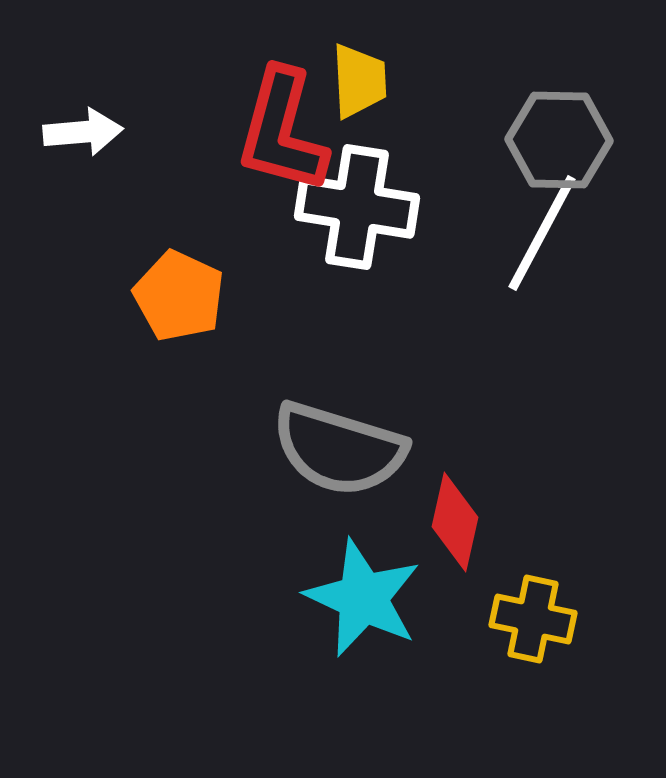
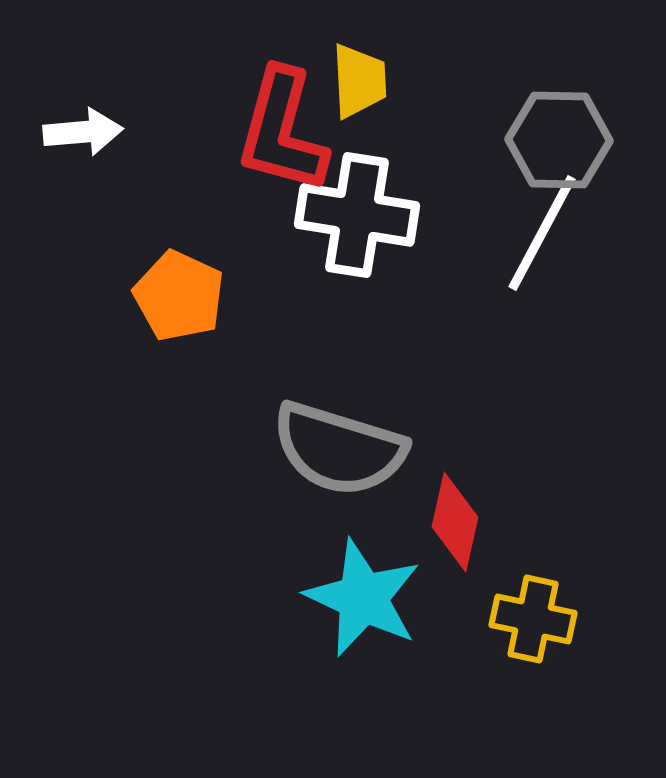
white cross: moved 8 px down
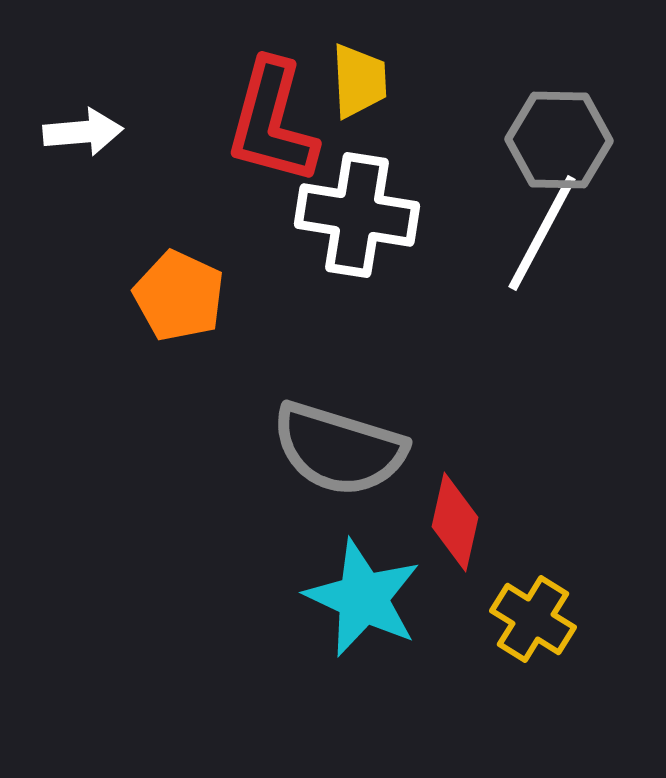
red L-shape: moved 10 px left, 9 px up
yellow cross: rotated 20 degrees clockwise
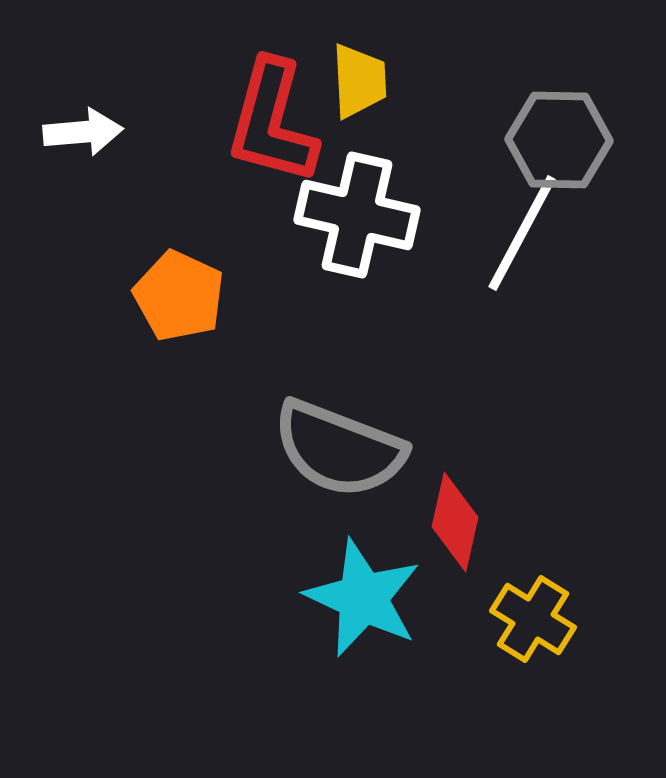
white cross: rotated 4 degrees clockwise
white line: moved 20 px left
gray semicircle: rotated 4 degrees clockwise
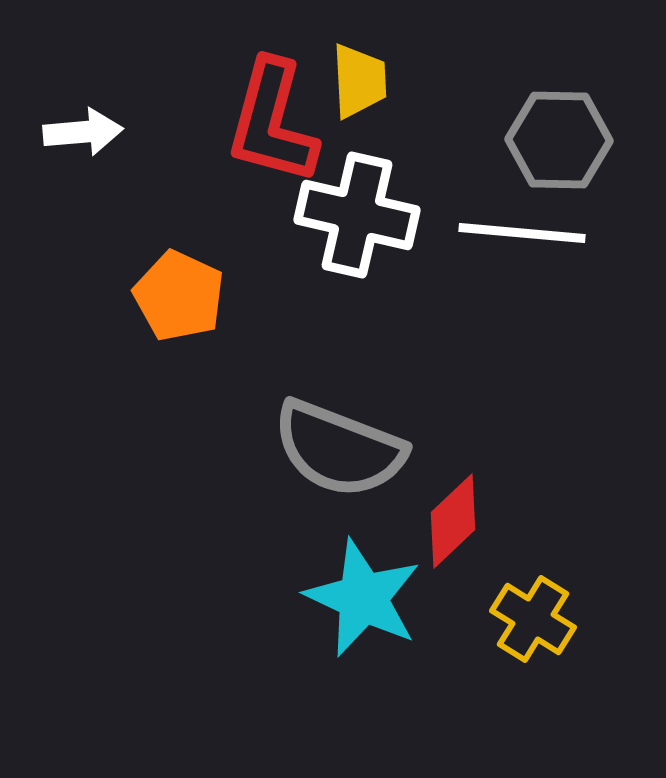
white line: rotated 67 degrees clockwise
red diamond: moved 2 px left, 1 px up; rotated 34 degrees clockwise
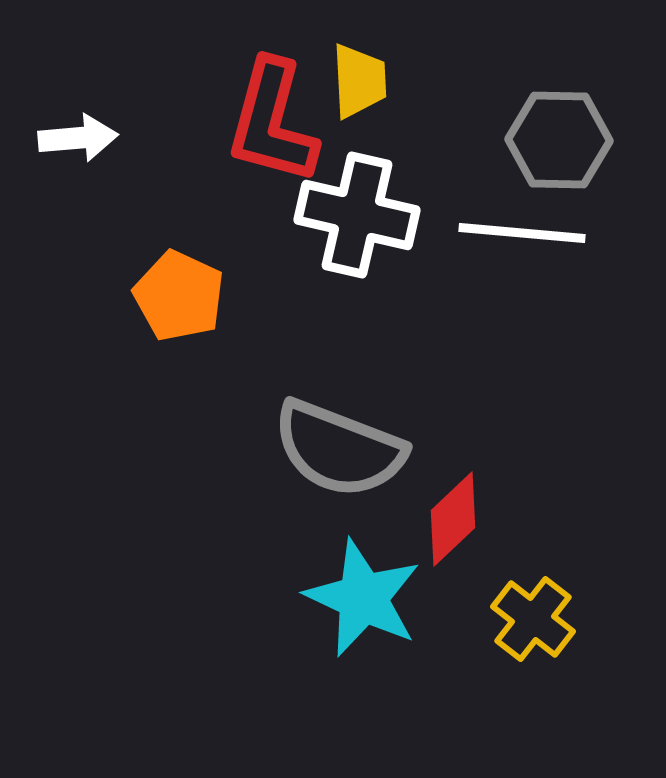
white arrow: moved 5 px left, 6 px down
red diamond: moved 2 px up
yellow cross: rotated 6 degrees clockwise
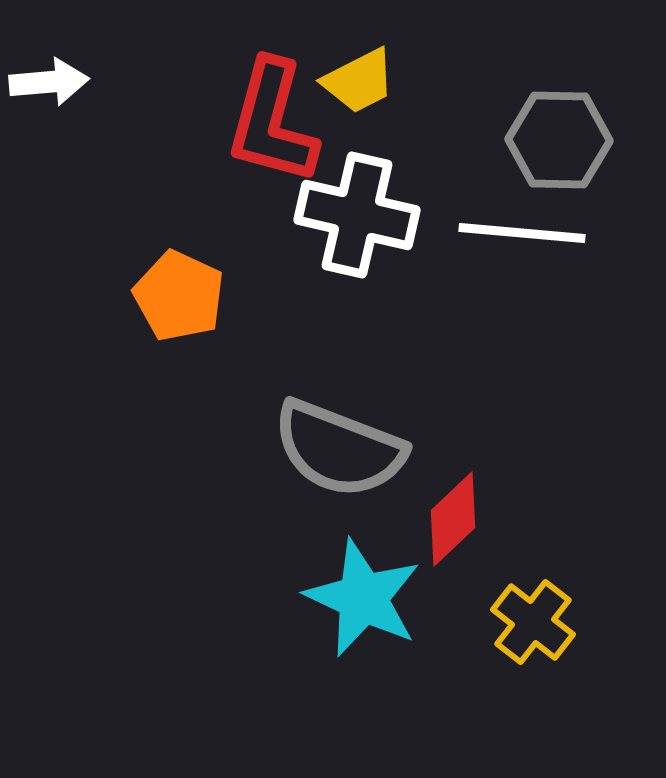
yellow trapezoid: rotated 66 degrees clockwise
white arrow: moved 29 px left, 56 px up
yellow cross: moved 3 px down
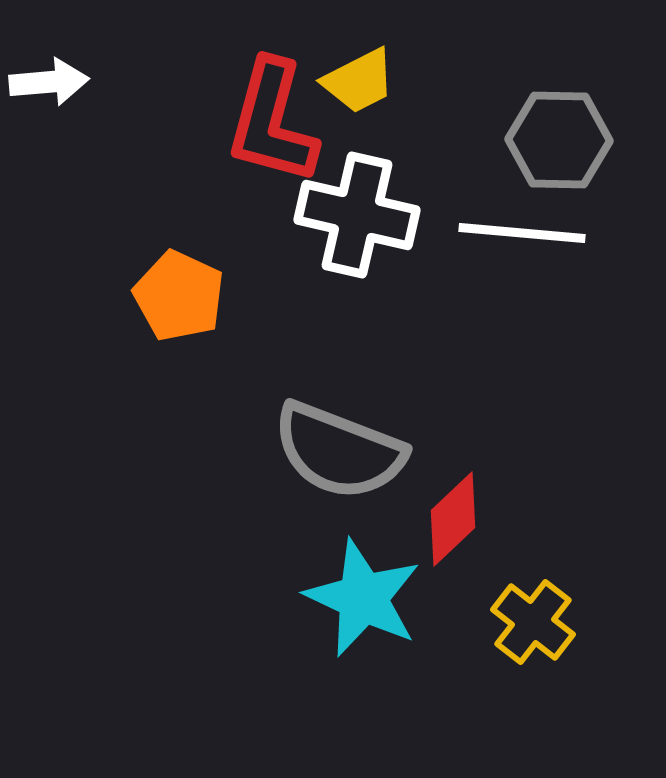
gray semicircle: moved 2 px down
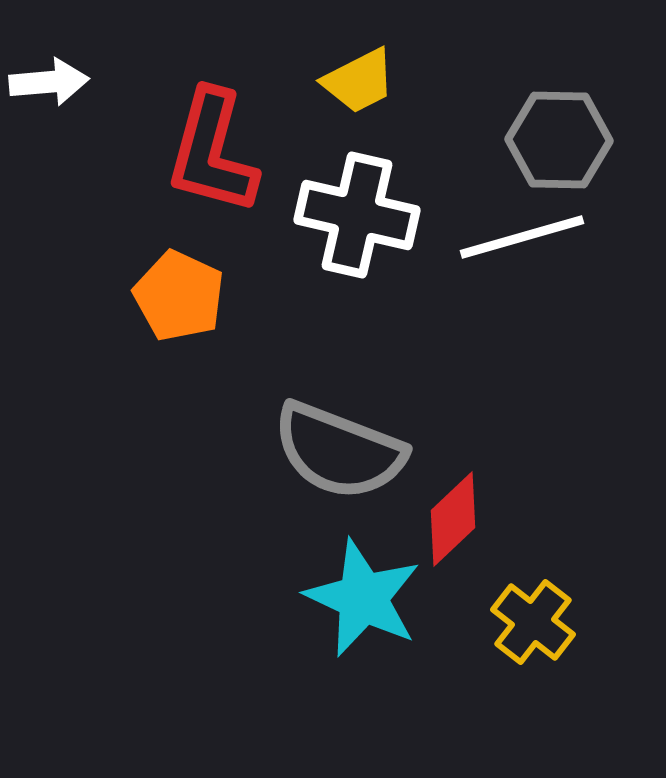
red L-shape: moved 60 px left, 30 px down
white line: moved 4 px down; rotated 21 degrees counterclockwise
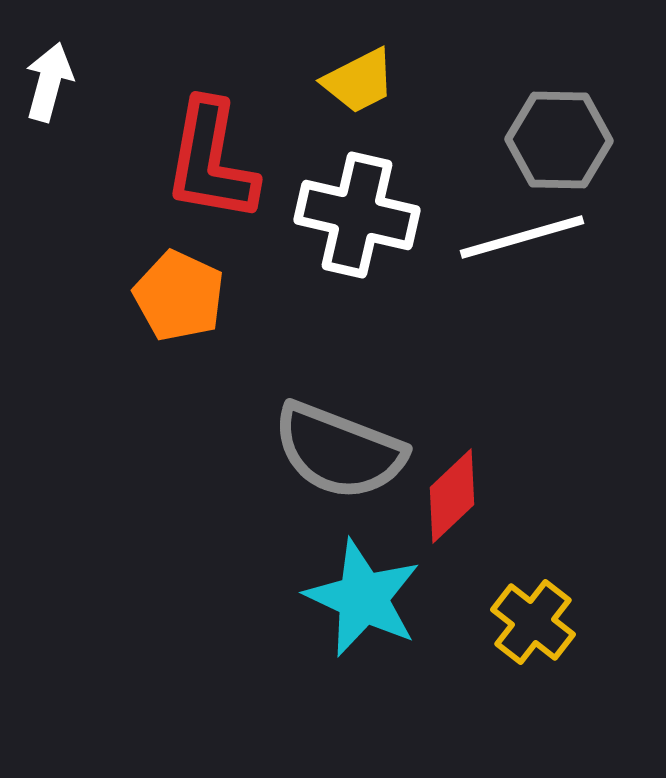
white arrow: rotated 70 degrees counterclockwise
red L-shape: moved 1 px left, 9 px down; rotated 5 degrees counterclockwise
red diamond: moved 1 px left, 23 px up
